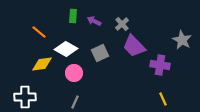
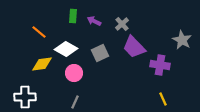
purple trapezoid: moved 1 px down
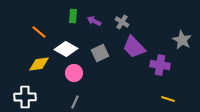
gray cross: moved 2 px up; rotated 16 degrees counterclockwise
yellow diamond: moved 3 px left
yellow line: moved 5 px right; rotated 48 degrees counterclockwise
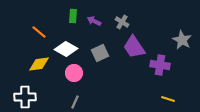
purple trapezoid: rotated 10 degrees clockwise
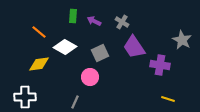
white diamond: moved 1 px left, 2 px up
pink circle: moved 16 px right, 4 px down
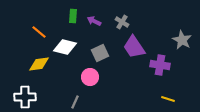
white diamond: rotated 15 degrees counterclockwise
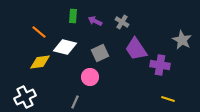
purple arrow: moved 1 px right
purple trapezoid: moved 2 px right, 2 px down
yellow diamond: moved 1 px right, 2 px up
white cross: rotated 25 degrees counterclockwise
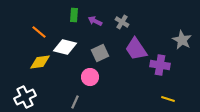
green rectangle: moved 1 px right, 1 px up
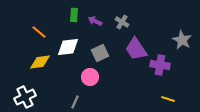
white diamond: moved 3 px right; rotated 20 degrees counterclockwise
